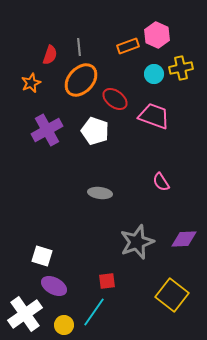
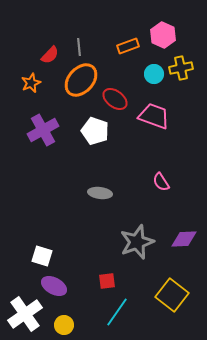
pink hexagon: moved 6 px right
red semicircle: rotated 24 degrees clockwise
purple cross: moved 4 px left
cyan line: moved 23 px right
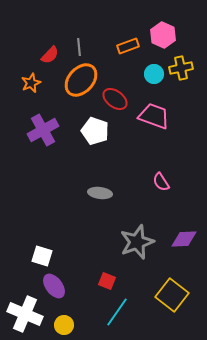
red square: rotated 30 degrees clockwise
purple ellipse: rotated 25 degrees clockwise
white cross: rotated 32 degrees counterclockwise
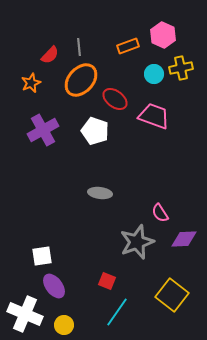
pink semicircle: moved 1 px left, 31 px down
white square: rotated 25 degrees counterclockwise
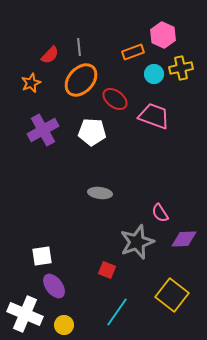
orange rectangle: moved 5 px right, 6 px down
white pentagon: moved 3 px left, 1 px down; rotated 16 degrees counterclockwise
red square: moved 11 px up
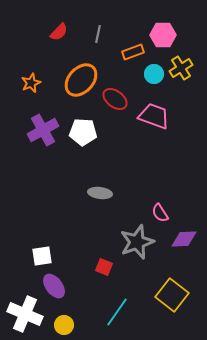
pink hexagon: rotated 25 degrees counterclockwise
gray line: moved 19 px right, 13 px up; rotated 18 degrees clockwise
red semicircle: moved 9 px right, 23 px up
yellow cross: rotated 20 degrees counterclockwise
white pentagon: moved 9 px left
red square: moved 3 px left, 3 px up
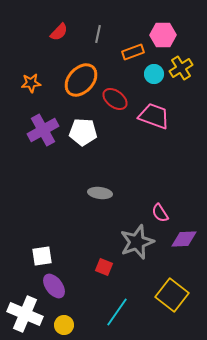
orange star: rotated 18 degrees clockwise
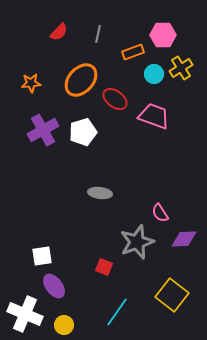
white pentagon: rotated 20 degrees counterclockwise
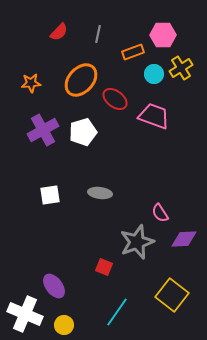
white square: moved 8 px right, 61 px up
